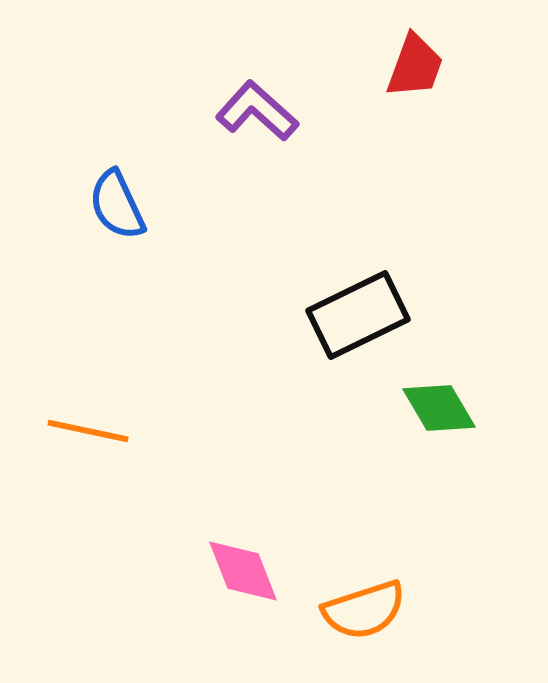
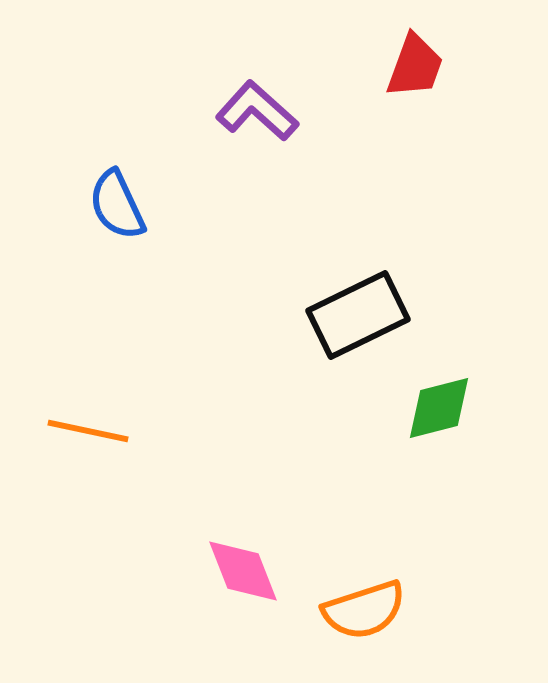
green diamond: rotated 74 degrees counterclockwise
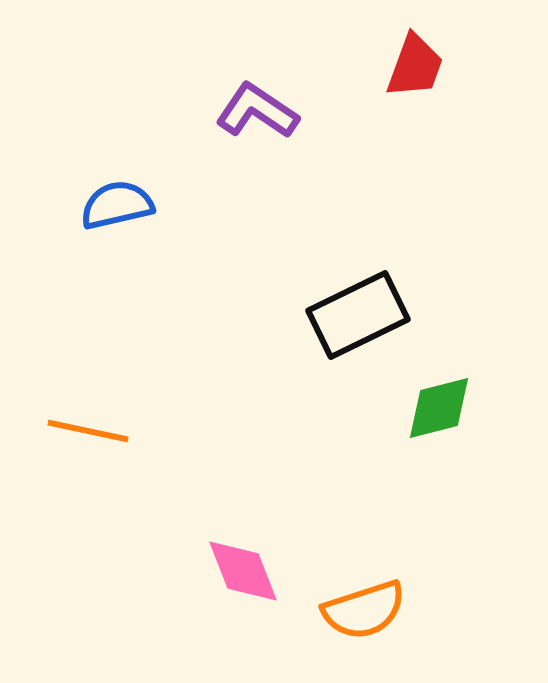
purple L-shape: rotated 8 degrees counterclockwise
blue semicircle: rotated 102 degrees clockwise
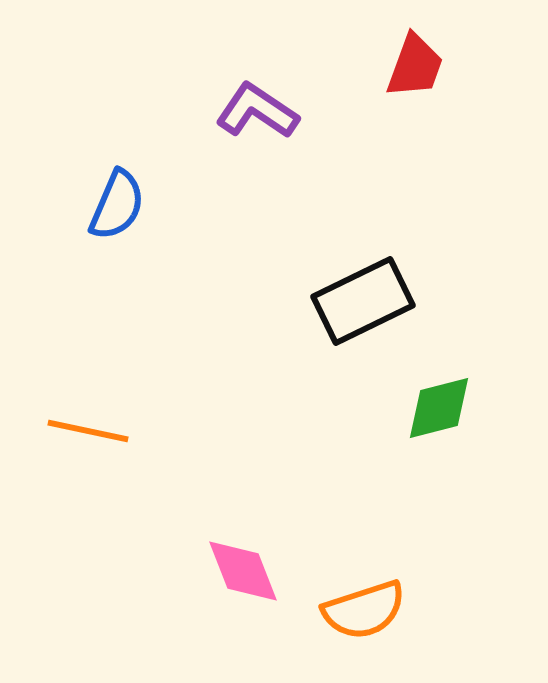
blue semicircle: rotated 126 degrees clockwise
black rectangle: moved 5 px right, 14 px up
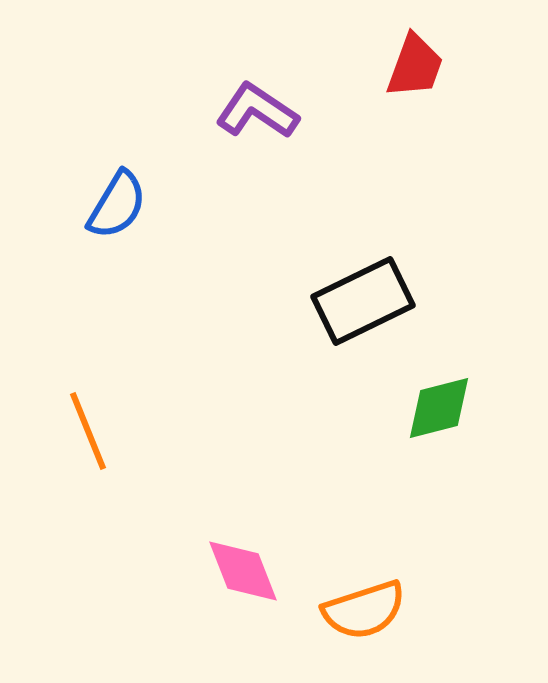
blue semicircle: rotated 8 degrees clockwise
orange line: rotated 56 degrees clockwise
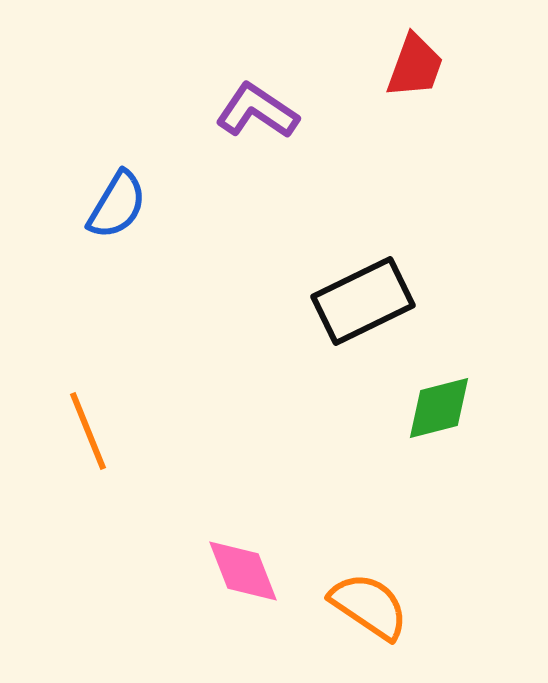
orange semicircle: moved 5 px right, 4 px up; rotated 128 degrees counterclockwise
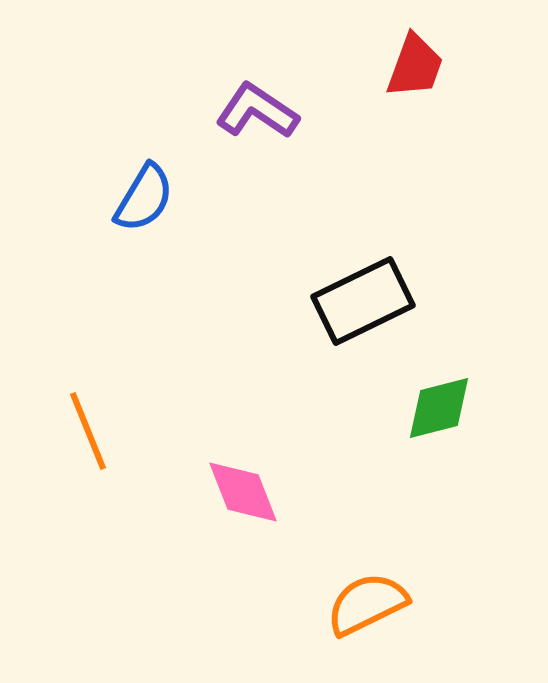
blue semicircle: moved 27 px right, 7 px up
pink diamond: moved 79 px up
orange semicircle: moved 2 px left, 2 px up; rotated 60 degrees counterclockwise
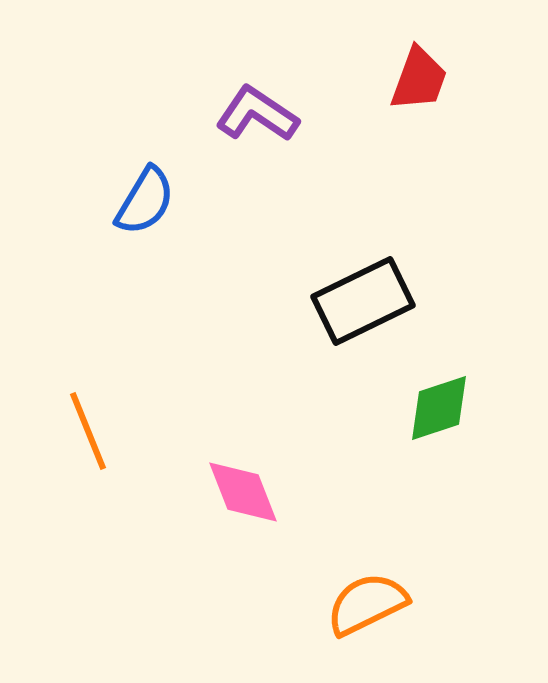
red trapezoid: moved 4 px right, 13 px down
purple L-shape: moved 3 px down
blue semicircle: moved 1 px right, 3 px down
green diamond: rotated 4 degrees counterclockwise
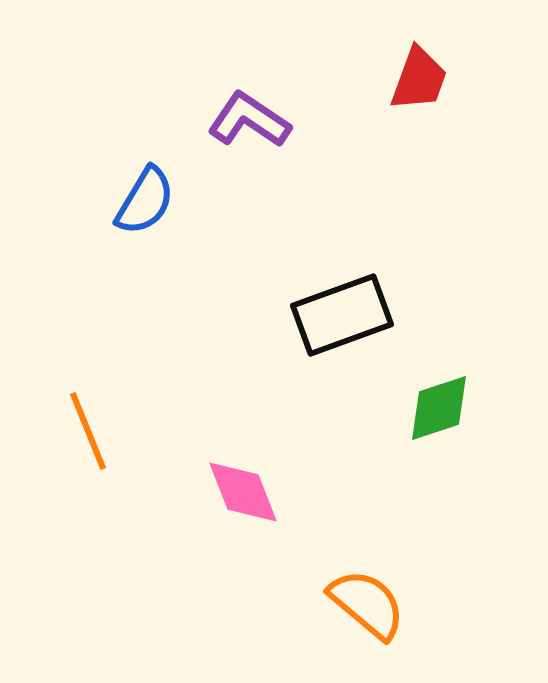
purple L-shape: moved 8 px left, 6 px down
black rectangle: moved 21 px left, 14 px down; rotated 6 degrees clockwise
orange semicircle: rotated 66 degrees clockwise
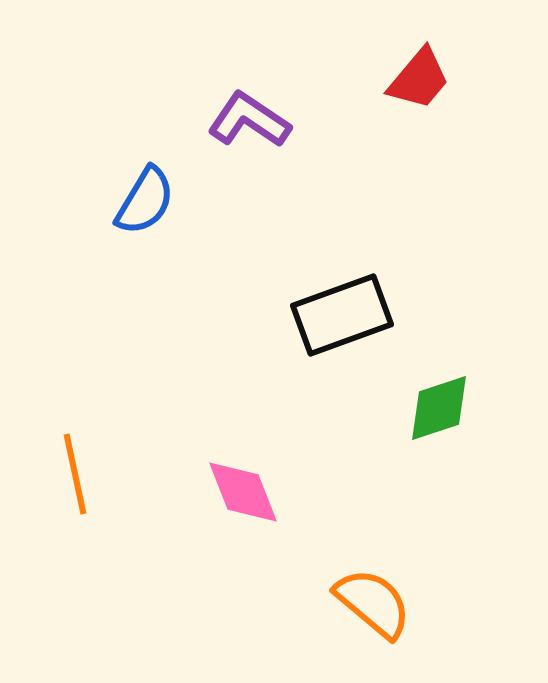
red trapezoid: rotated 20 degrees clockwise
orange line: moved 13 px left, 43 px down; rotated 10 degrees clockwise
orange semicircle: moved 6 px right, 1 px up
